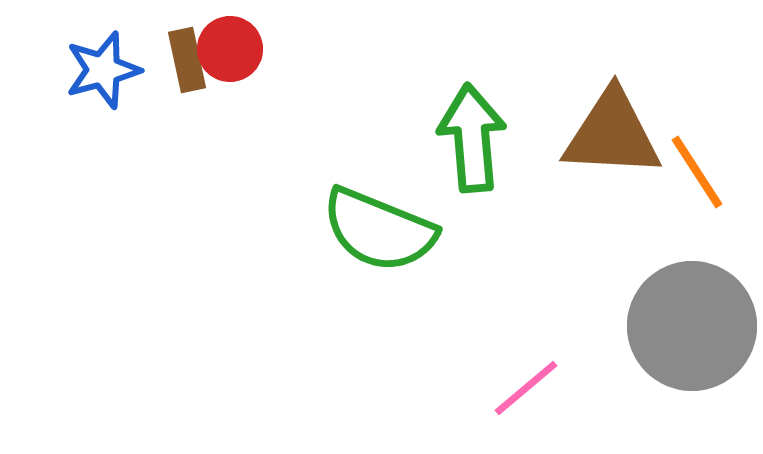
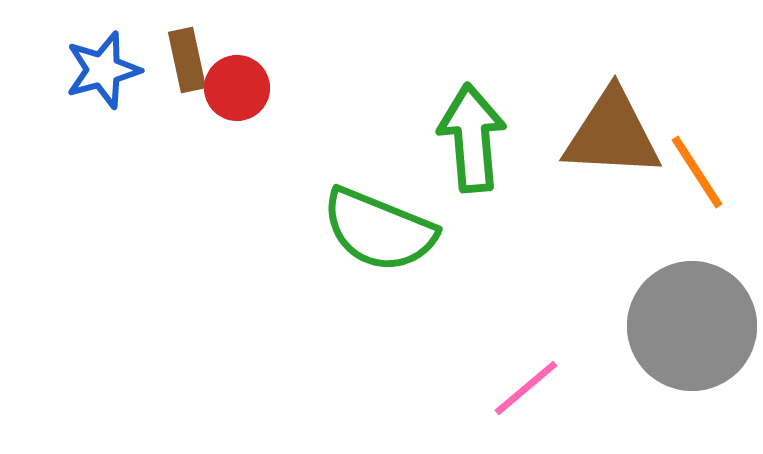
red circle: moved 7 px right, 39 px down
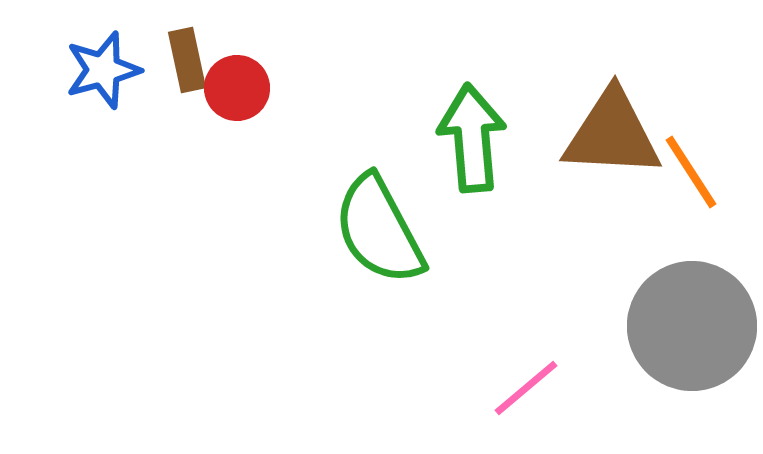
orange line: moved 6 px left
green semicircle: rotated 40 degrees clockwise
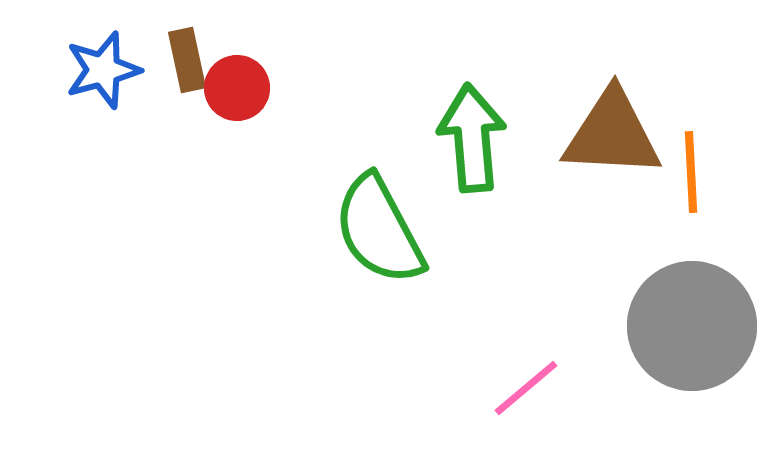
orange line: rotated 30 degrees clockwise
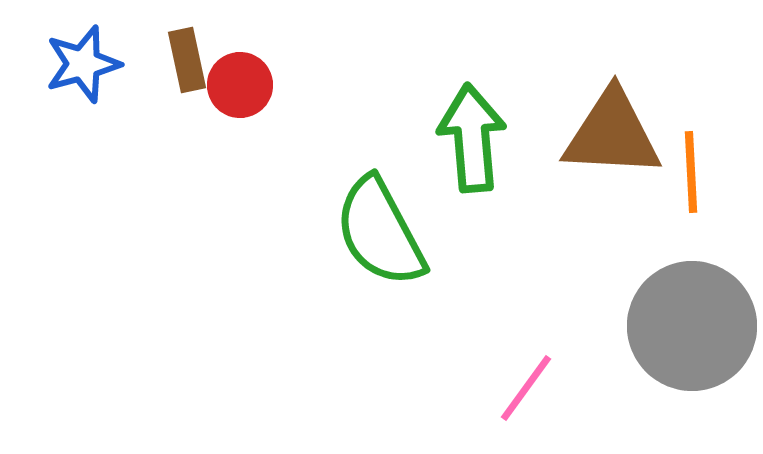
blue star: moved 20 px left, 6 px up
red circle: moved 3 px right, 3 px up
green semicircle: moved 1 px right, 2 px down
pink line: rotated 14 degrees counterclockwise
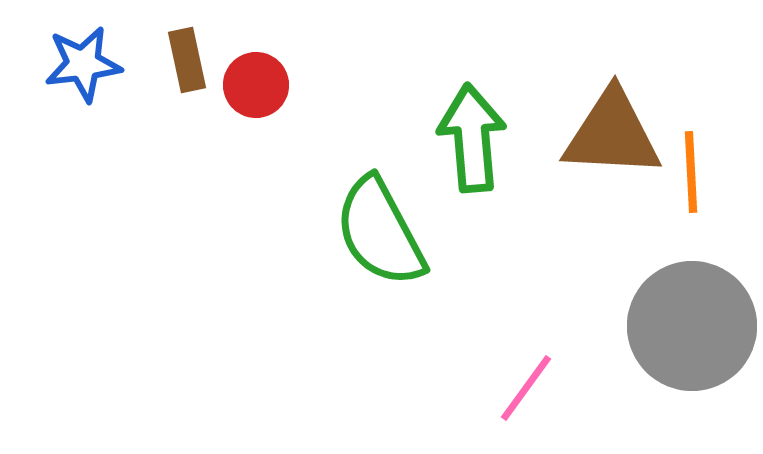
blue star: rotated 8 degrees clockwise
red circle: moved 16 px right
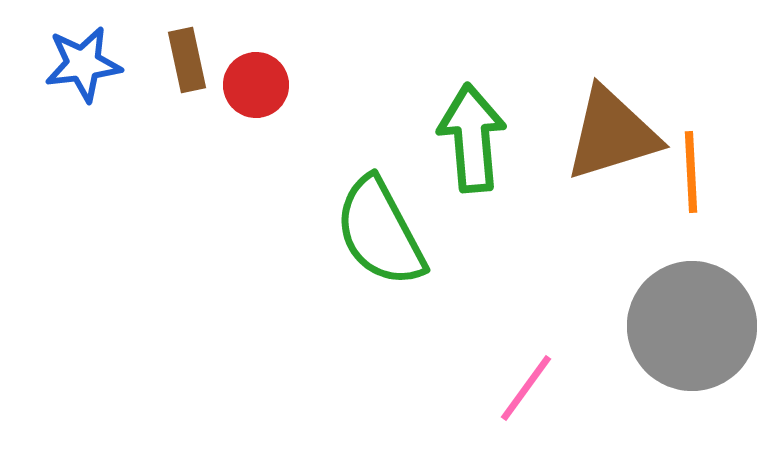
brown triangle: rotated 20 degrees counterclockwise
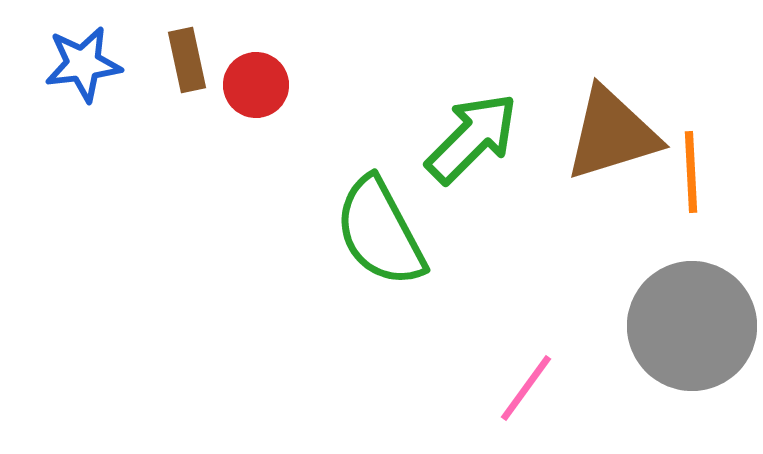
green arrow: rotated 50 degrees clockwise
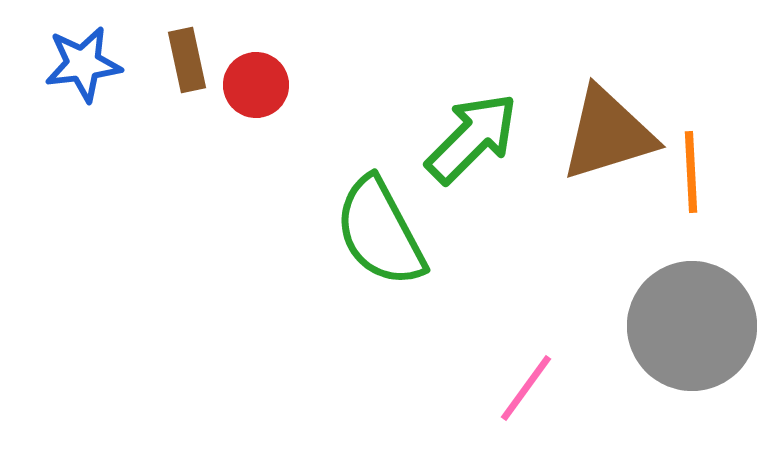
brown triangle: moved 4 px left
